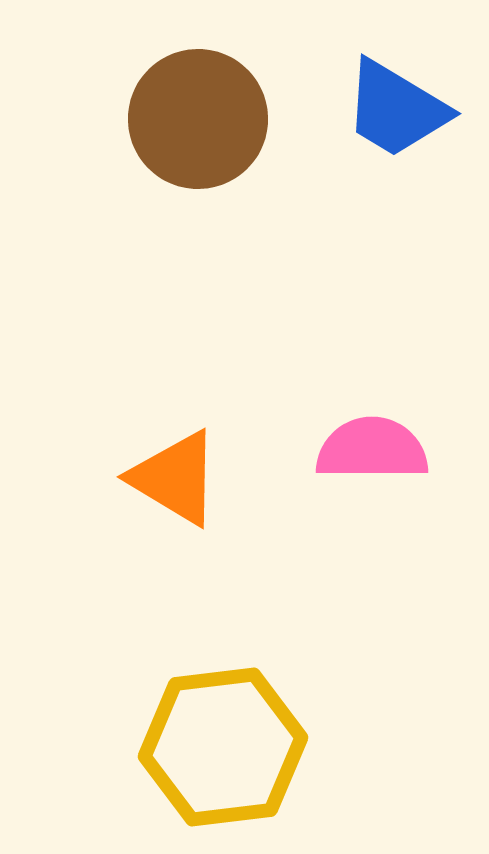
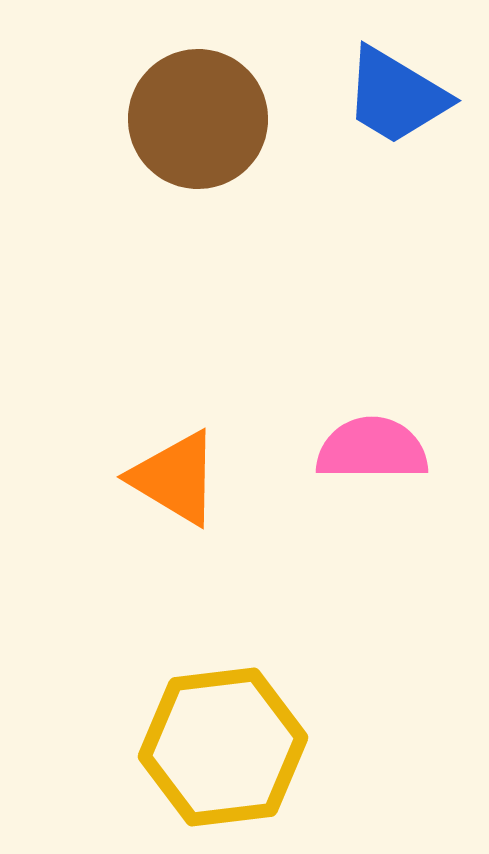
blue trapezoid: moved 13 px up
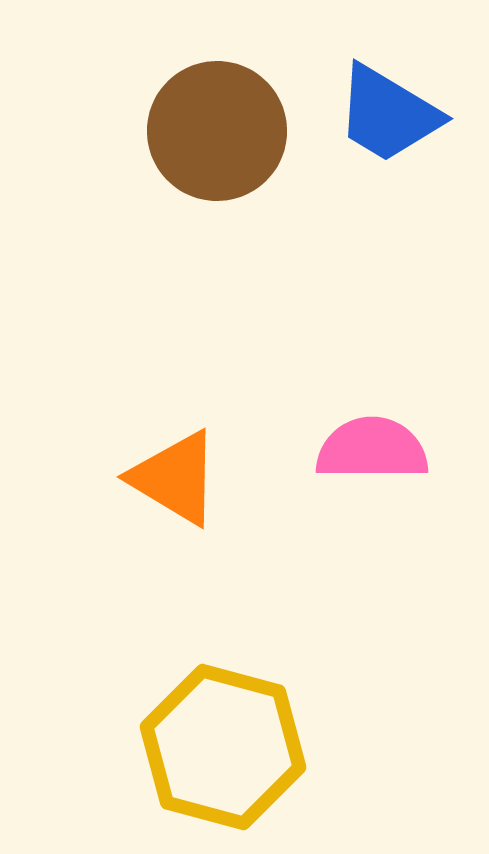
blue trapezoid: moved 8 px left, 18 px down
brown circle: moved 19 px right, 12 px down
yellow hexagon: rotated 22 degrees clockwise
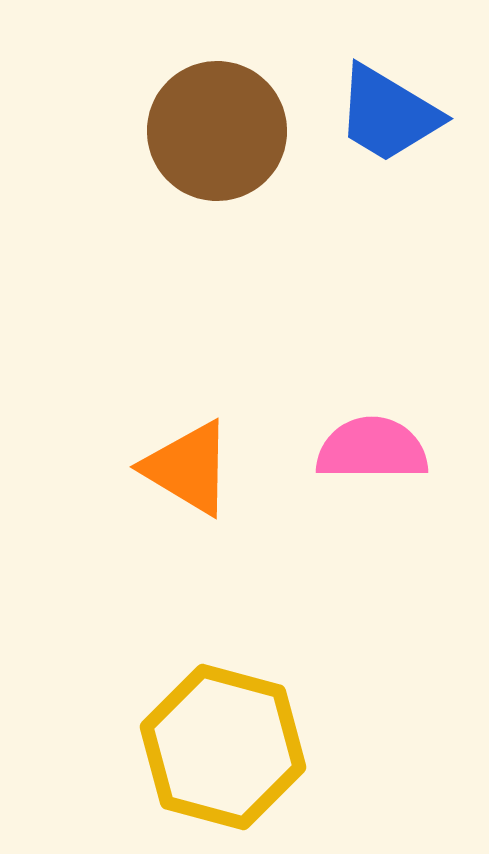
orange triangle: moved 13 px right, 10 px up
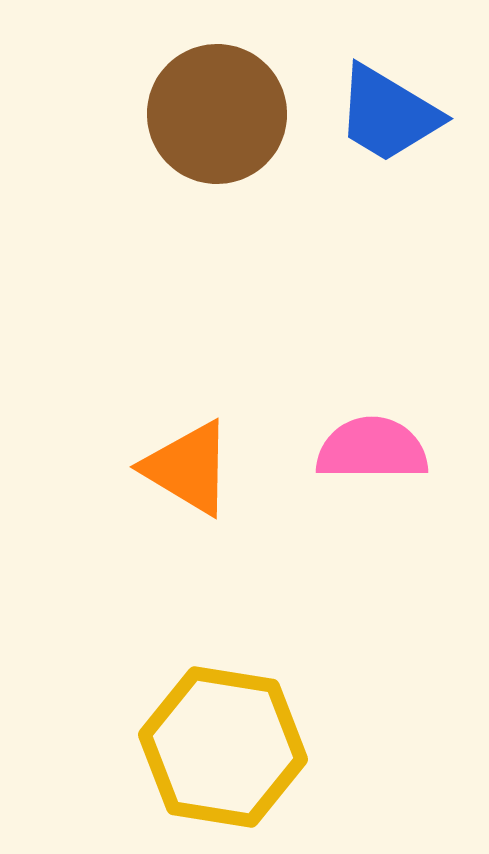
brown circle: moved 17 px up
yellow hexagon: rotated 6 degrees counterclockwise
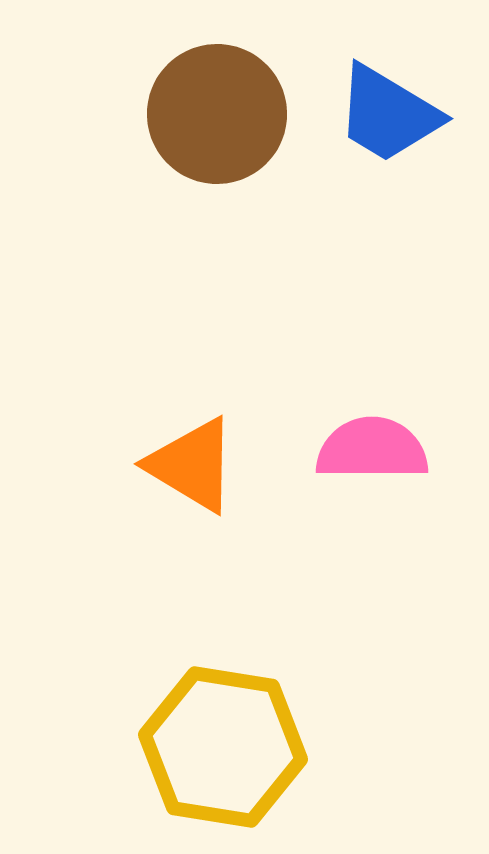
orange triangle: moved 4 px right, 3 px up
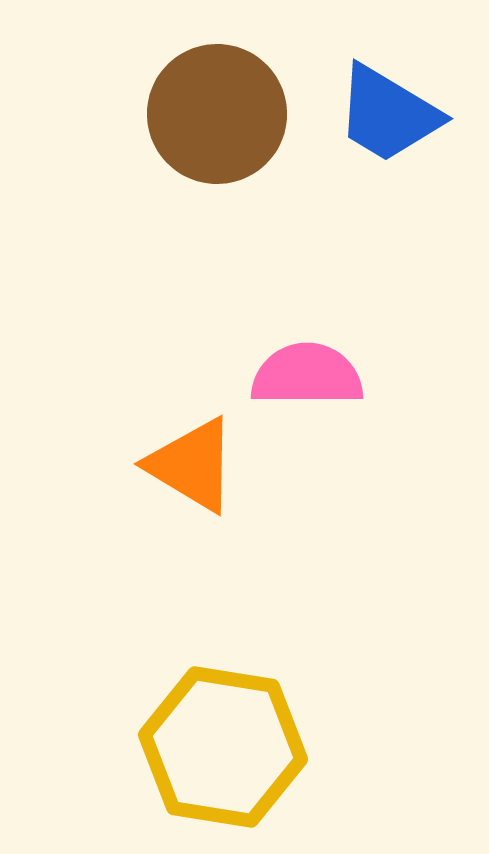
pink semicircle: moved 65 px left, 74 px up
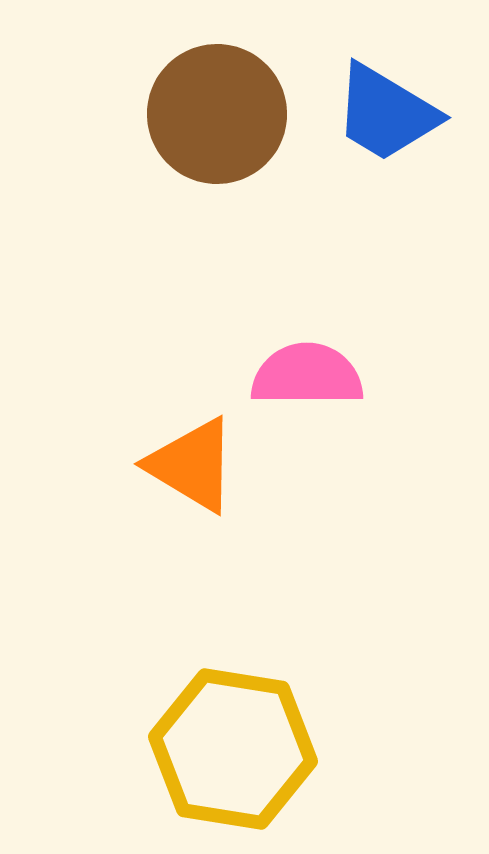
blue trapezoid: moved 2 px left, 1 px up
yellow hexagon: moved 10 px right, 2 px down
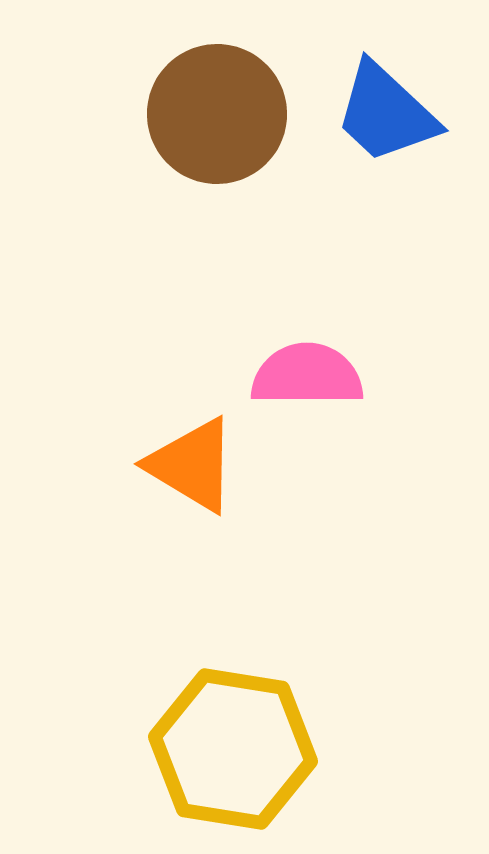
blue trapezoid: rotated 12 degrees clockwise
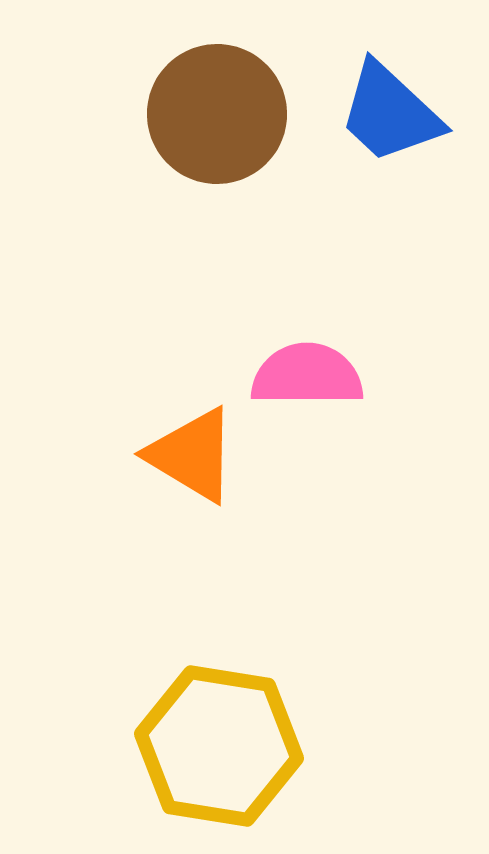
blue trapezoid: moved 4 px right
orange triangle: moved 10 px up
yellow hexagon: moved 14 px left, 3 px up
